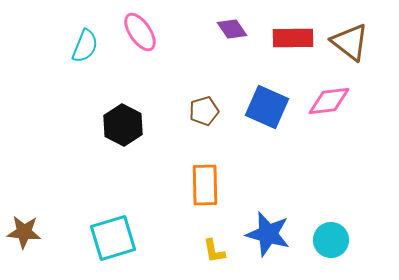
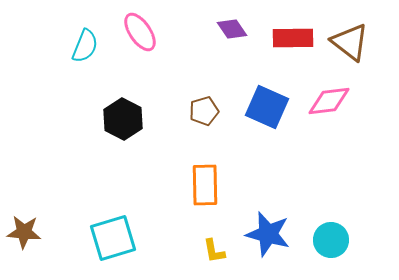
black hexagon: moved 6 px up
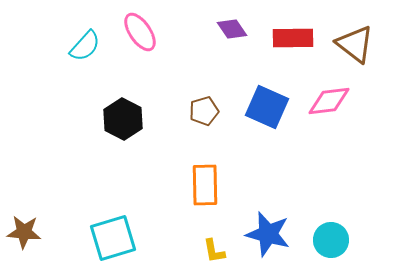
brown triangle: moved 5 px right, 2 px down
cyan semicircle: rotated 20 degrees clockwise
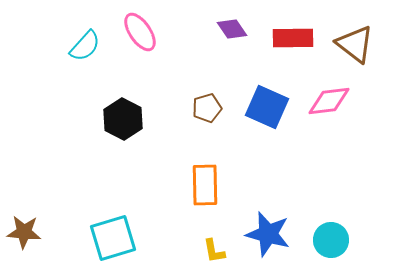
brown pentagon: moved 3 px right, 3 px up
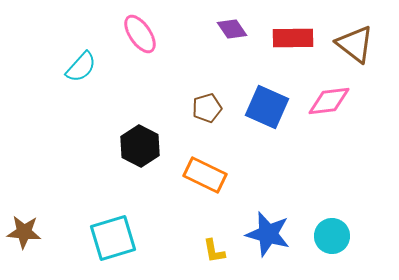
pink ellipse: moved 2 px down
cyan semicircle: moved 4 px left, 21 px down
black hexagon: moved 17 px right, 27 px down
orange rectangle: moved 10 px up; rotated 63 degrees counterclockwise
cyan circle: moved 1 px right, 4 px up
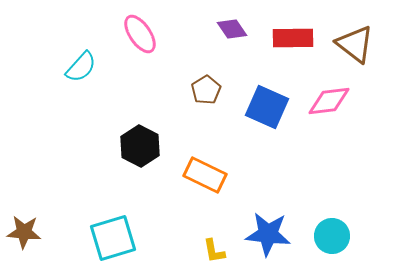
brown pentagon: moved 1 px left, 18 px up; rotated 16 degrees counterclockwise
blue star: rotated 9 degrees counterclockwise
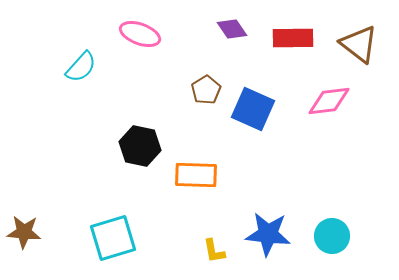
pink ellipse: rotated 36 degrees counterclockwise
brown triangle: moved 4 px right
blue square: moved 14 px left, 2 px down
black hexagon: rotated 15 degrees counterclockwise
orange rectangle: moved 9 px left; rotated 24 degrees counterclockwise
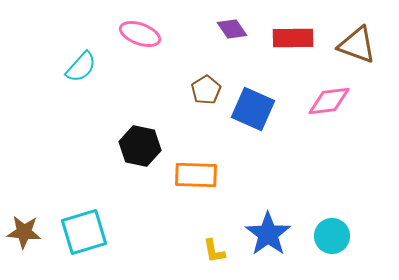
brown triangle: moved 2 px left, 1 px down; rotated 18 degrees counterclockwise
blue star: rotated 30 degrees clockwise
cyan square: moved 29 px left, 6 px up
